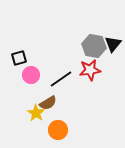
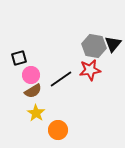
brown semicircle: moved 15 px left, 12 px up
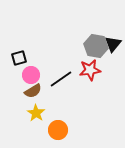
gray hexagon: moved 2 px right
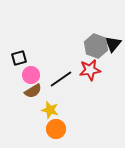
gray hexagon: rotated 10 degrees clockwise
yellow star: moved 14 px right, 3 px up; rotated 18 degrees counterclockwise
orange circle: moved 2 px left, 1 px up
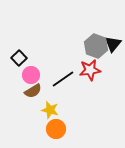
black square: rotated 28 degrees counterclockwise
black line: moved 2 px right
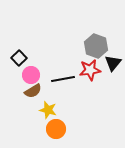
black triangle: moved 19 px down
black line: rotated 25 degrees clockwise
yellow star: moved 2 px left
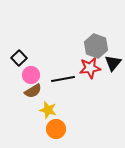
red star: moved 2 px up
